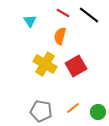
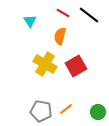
orange line: moved 7 px left, 1 px down
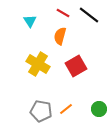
yellow cross: moved 7 px left
green circle: moved 1 px right, 3 px up
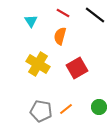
black line: moved 6 px right
cyan triangle: moved 1 px right
red square: moved 1 px right, 2 px down
green circle: moved 2 px up
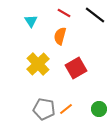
red line: moved 1 px right
yellow cross: rotated 15 degrees clockwise
red square: moved 1 px left
green circle: moved 2 px down
gray pentagon: moved 3 px right, 2 px up
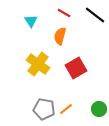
yellow cross: rotated 10 degrees counterclockwise
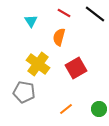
black line: moved 1 px up
orange semicircle: moved 1 px left, 1 px down
gray pentagon: moved 20 px left, 17 px up
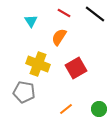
orange semicircle: rotated 18 degrees clockwise
yellow cross: rotated 15 degrees counterclockwise
